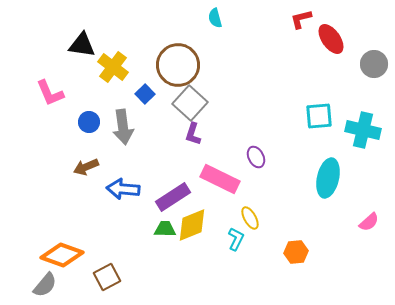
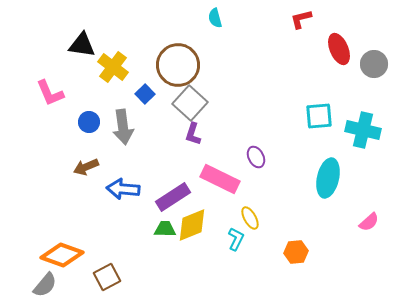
red ellipse: moved 8 px right, 10 px down; rotated 12 degrees clockwise
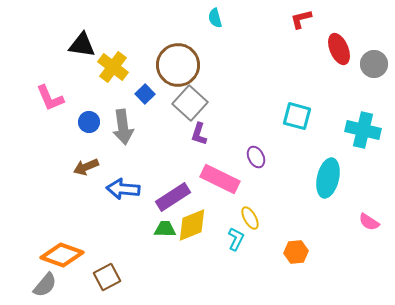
pink L-shape: moved 5 px down
cyan square: moved 22 px left; rotated 20 degrees clockwise
purple L-shape: moved 6 px right
pink semicircle: rotated 75 degrees clockwise
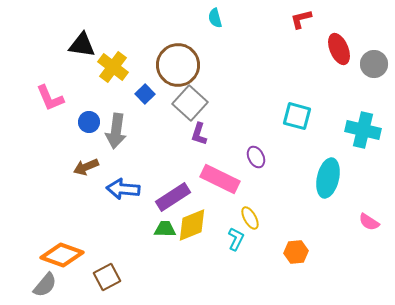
gray arrow: moved 7 px left, 4 px down; rotated 16 degrees clockwise
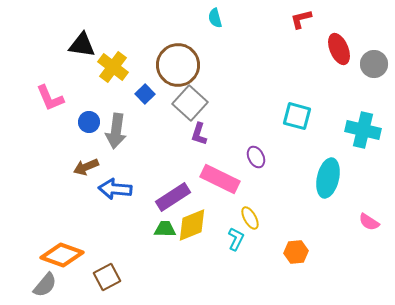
blue arrow: moved 8 px left
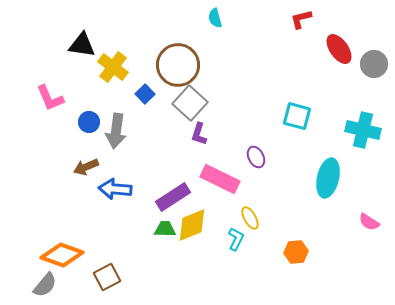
red ellipse: rotated 12 degrees counterclockwise
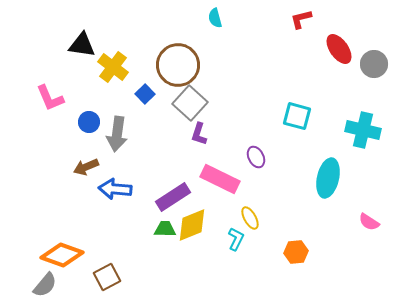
gray arrow: moved 1 px right, 3 px down
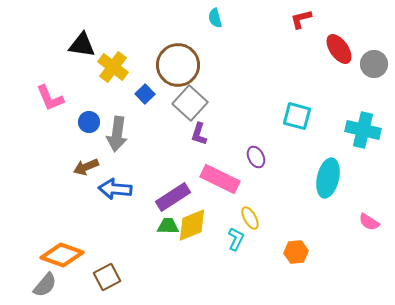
green trapezoid: moved 3 px right, 3 px up
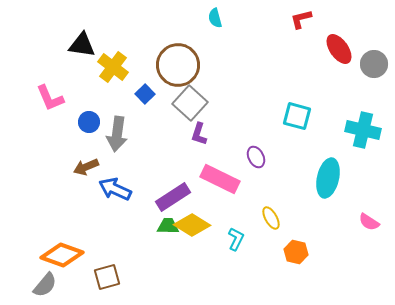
blue arrow: rotated 20 degrees clockwise
yellow ellipse: moved 21 px right
yellow diamond: rotated 54 degrees clockwise
orange hexagon: rotated 20 degrees clockwise
brown square: rotated 12 degrees clockwise
